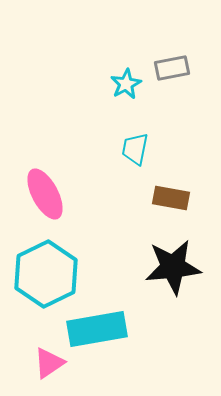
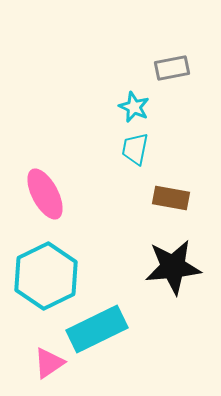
cyan star: moved 8 px right, 23 px down; rotated 20 degrees counterclockwise
cyan hexagon: moved 2 px down
cyan rectangle: rotated 16 degrees counterclockwise
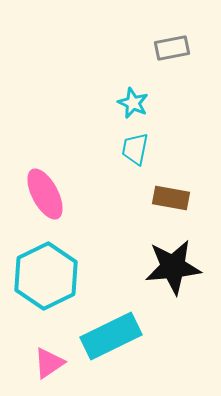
gray rectangle: moved 20 px up
cyan star: moved 1 px left, 4 px up
cyan rectangle: moved 14 px right, 7 px down
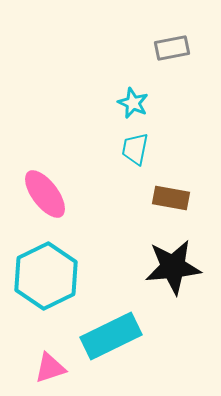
pink ellipse: rotated 9 degrees counterclockwise
pink triangle: moved 1 px right, 5 px down; rotated 16 degrees clockwise
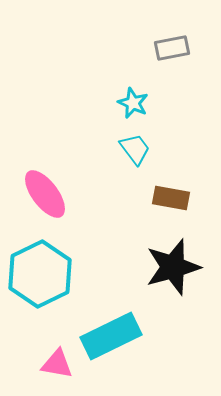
cyan trapezoid: rotated 132 degrees clockwise
black star: rotated 10 degrees counterclockwise
cyan hexagon: moved 6 px left, 2 px up
pink triangle: moved 7 px right, 4 px up; rotated 28 degrees clockwise
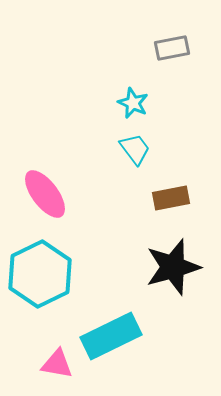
brown rectangle: rotated 21 degrees counterclockwise
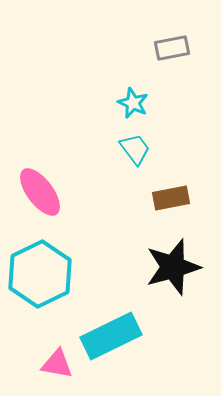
pink ellipse: moved 5 px left, 2 px up
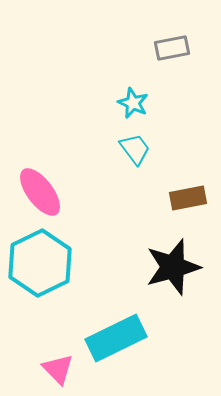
brown rectangle: moved 17 px right
cyan hexagon: moved 11 px up
cyan rectangle: moved 5 px right, 2 px down
pink triangle: moved 1 px right, 5 px down; rotated 36 degrees clockwise
